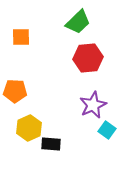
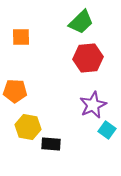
green trapezoid: moved 3 px right
yellow hexagon: moved 1 px left, 1 px up; rotated 25 degrees counterclockwise
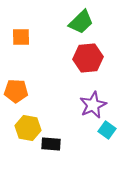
orange pentagon: moved 1 px right
yellow hexagon: moved 1 px down
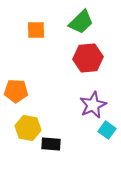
orange square: moved 15 px right, 7 px up
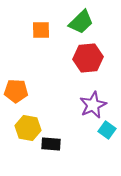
orange square: moved 5 px right
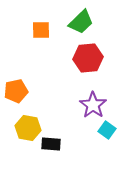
orange pentagon: rotated 15 degrees counterclockwise
purple star: rotated 12 degrees counterclockwise
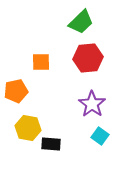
orange square: moved 32 px down
purple star: moved 1 px left, 1 px up
cyan square: moved 7 px left, 6 px down
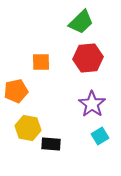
cyan square: rotated 24 degrees clockwise
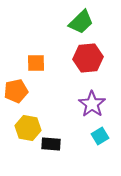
orange square: moved 5 px left, 1 px down
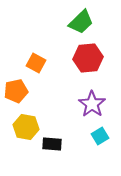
orange square: rotated 30 degrees clockwise
yellow hexagon: moved 2 px left, 1 px up
black rectangle: moved 1 px right
